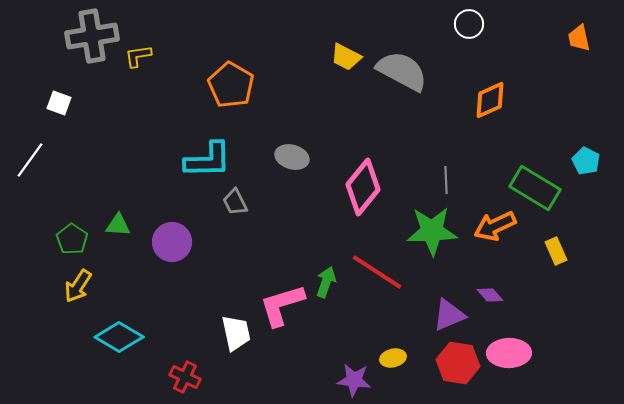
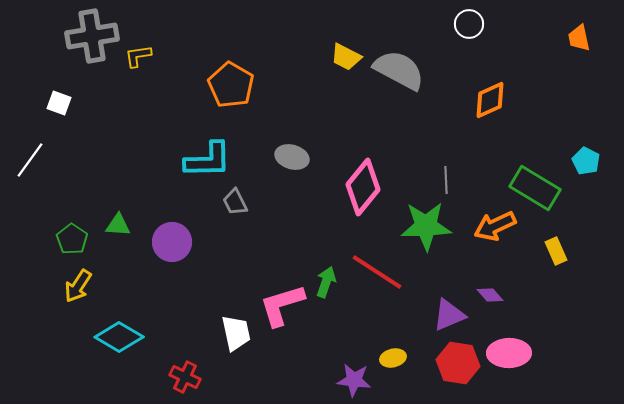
gray semicircle: moved 3 px left, 1 px up
green star: moved 6 px left, 5 px up
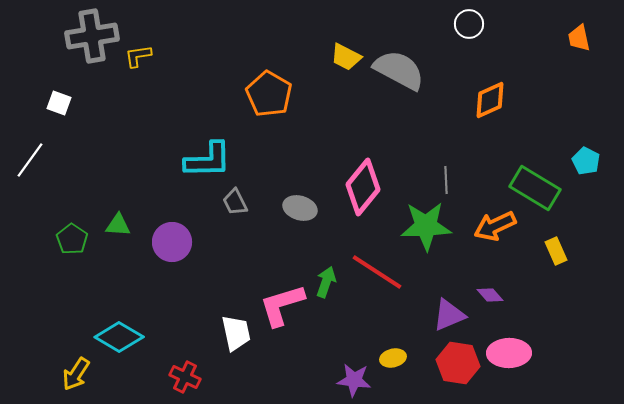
orange pentagon: moved 38 px right, 9 px down
gray ellipse: moved 8 px right, 51 px down
yellow arrow: moved 2 px left, 88 px down
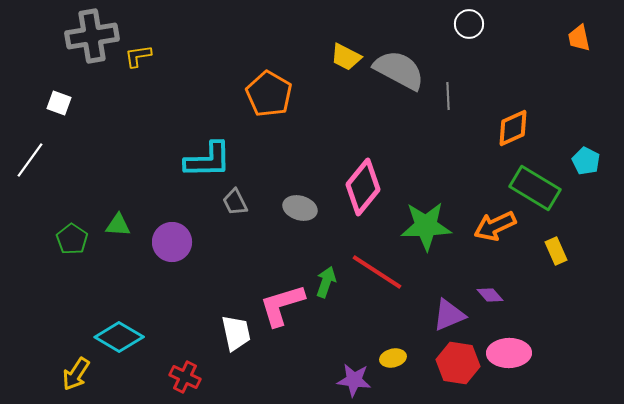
orange diamond: moved 23 px right, 28 px down
gray line: moved 2 px right, 84 px up
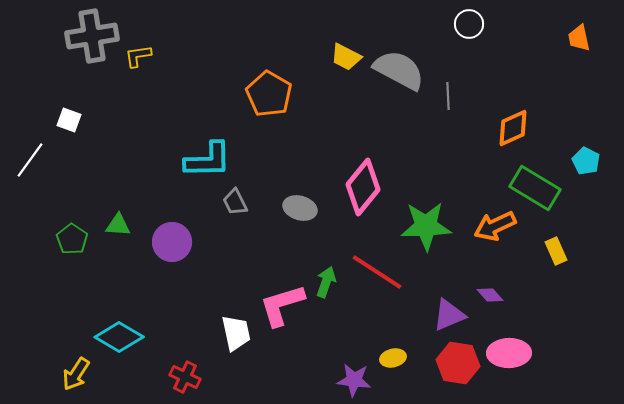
white square: moved 10 px right, 17 px down
